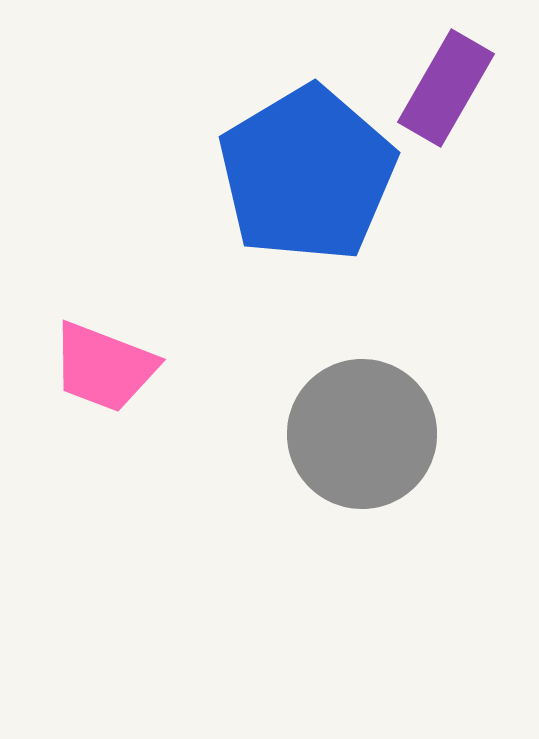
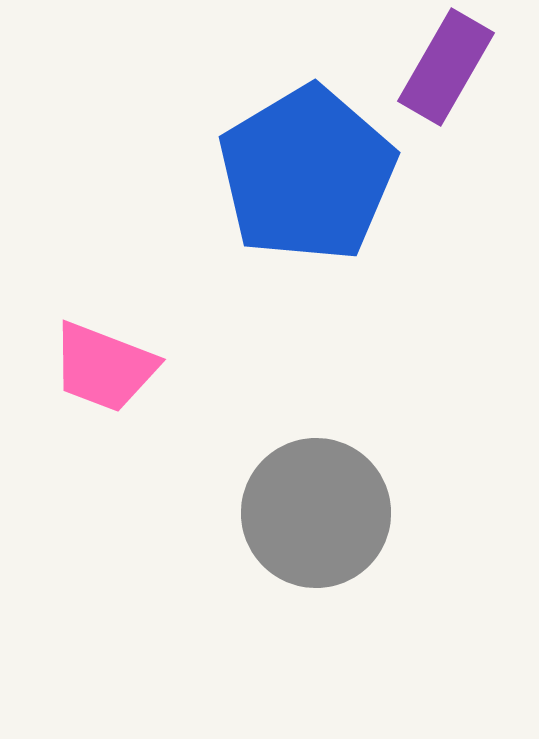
purple rectangle: moved 21 px up
gray circle: moved 46 px left, 79 px down
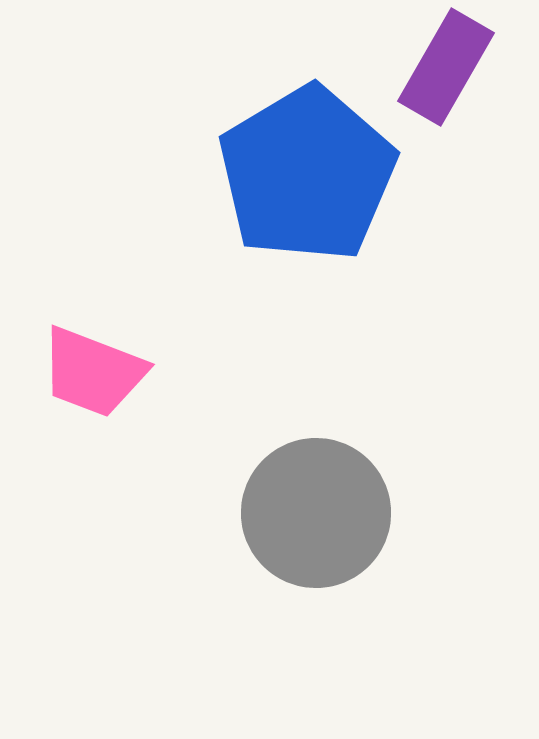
pink trapezoid: moved 11 px left, 5 px down
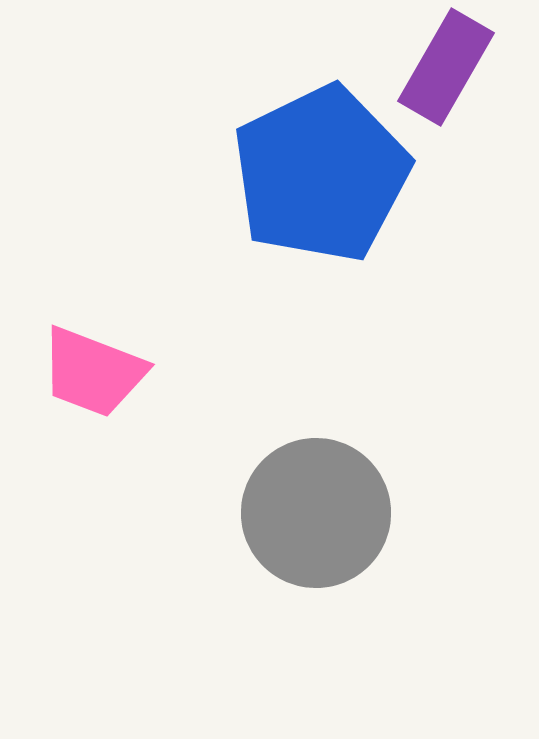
blue pentagon: moved 14 px right; rotated 5 degrees clockwise
